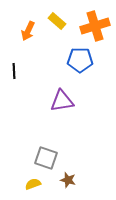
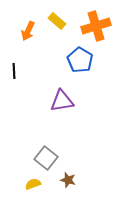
orange cross: moved 1 px right
blue pentagon: rotated 30 degrees clockwise
gray square: rotated 20 degrees clockwise
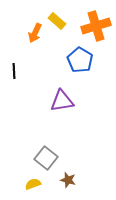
orange arrow: moved 7 px right, 2 px down
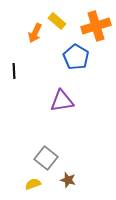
blue pentagon: moved 4 px left, 3 px up
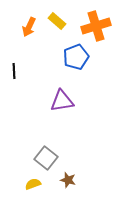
orange arrow: moved 6 px left, 6 px up
blue pentagon: rotated 20 degrees clockwise
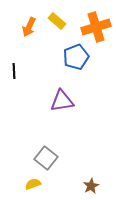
orange cross: moved 1 px down
brown star: moved 23 px right, 6 px down; rotated 28 degrees clockwise
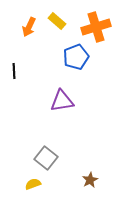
brown star: moved 1 px left, 6 px up
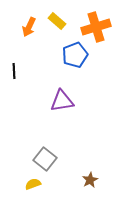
blue pentagon: moved 1 px left, 2 px up
gray square: moved 1 px left, 1 px down
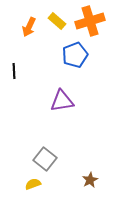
orange cross: moved 6 px left, 6 px up
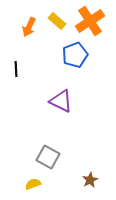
orange cross: rotated 16 degrees counterclockwise
black line: moved 2 px right, 2 px up
purple triangle: moved 1 px left; rotated 35 degrees clockwise
gray square: moved 3 px right, 2 px up; rotated 10 degrees counterclockwise
